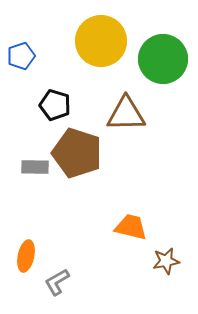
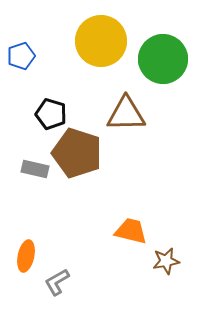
black pentagon: moved 4 px left, 9 px down
gray rectangle: moved 2 px down; rotated 12 degrees clockwise
orange trapezoid: moved 4 px down
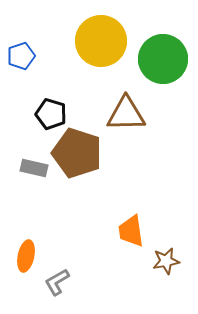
gray rectangle: moved 1 px left, 1 px up
orange trapezoid: rotated 112 degrees counterclockwise
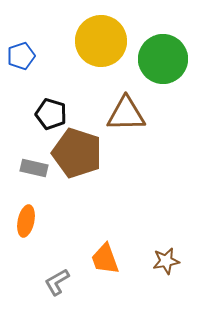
orange trapezoid: moved 26 px left, 28 px down; rotated 12 degrees counterclockwise
orange ellipse: moved 35 px up
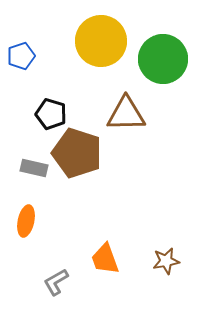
gray L-shape: moved 1 px left
